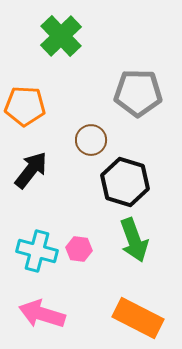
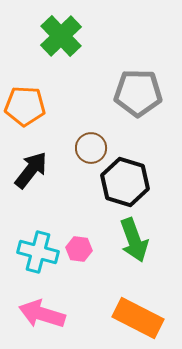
brown circle: moved 8 px down
cyan cross: moved 1 px right, 1 px down
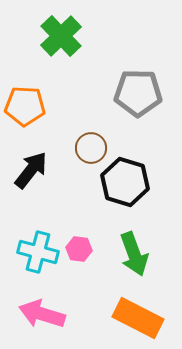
green arrow: moved 14 px down
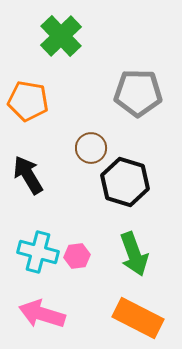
orange pentagon: moved 3 px right, 5 px up; rotated 6 degrees clockwise
black arrow: moved 3 px left, 5 px down; rotated 69 degrees counterclockwise
pink hexagon: moved 2 px left, 7 px down; rotated 15 degrees counterclockwise
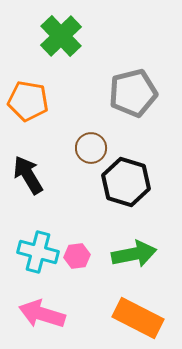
gray pentagon: moved 5 px left; rotated 15 degrees counterclockwise
black hexagon: moved 1 px right
green arrow: rotated 81 degrees counterclockwise
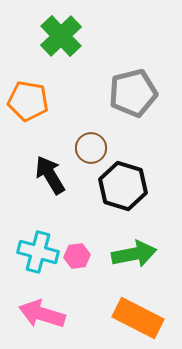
black arrow: moved 22 px right
black hexagon: moved 3 px left, 4 px down
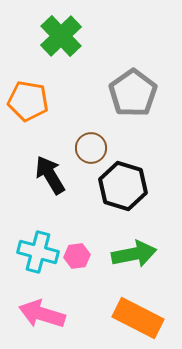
gray pentagon: rotated 21 degrees counterclockwise
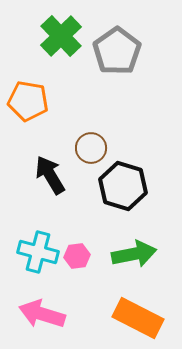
gray pentagon: moved 16 px left, 42 px up
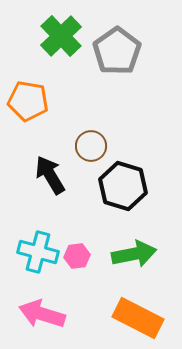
brown circle: moved 2 px up
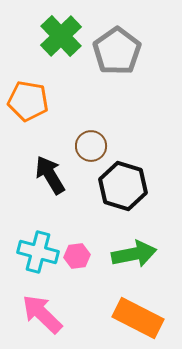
pink arrow: rotated 27 degrees clockwise
